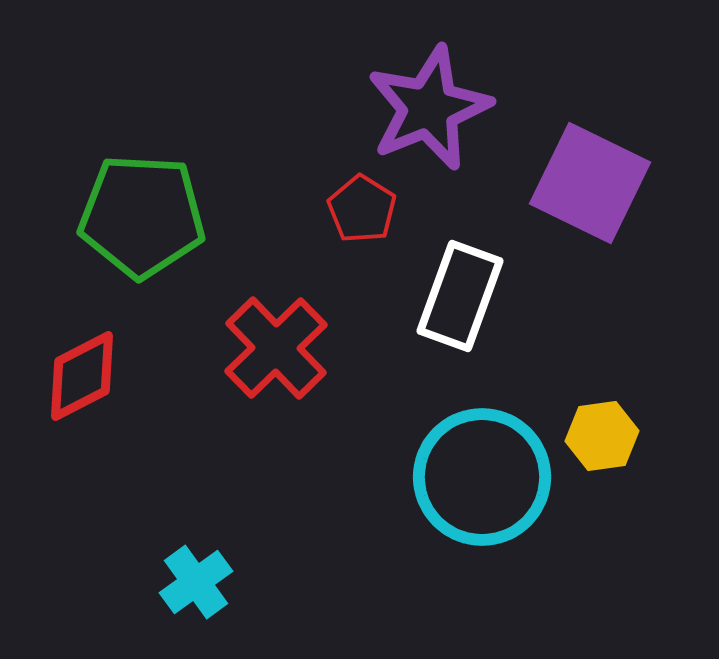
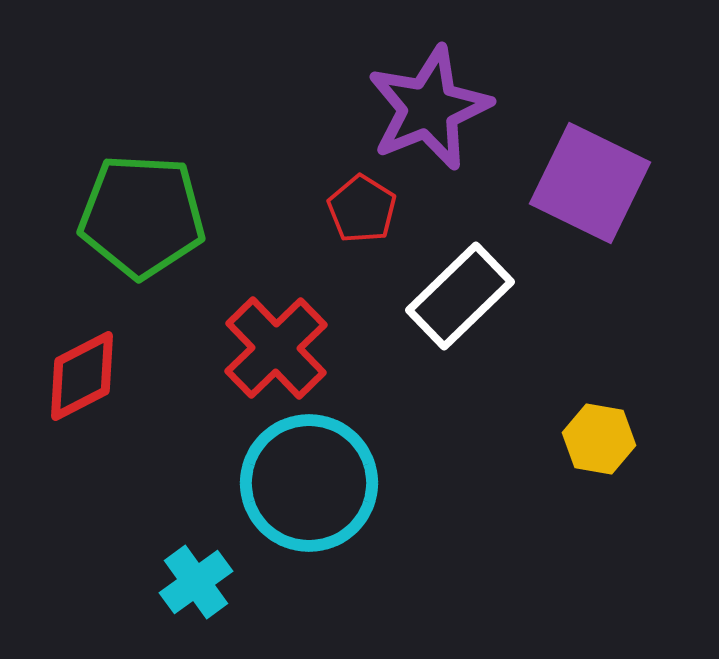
white rectangle: rotated 26 degrees clockwise
yellow hexagon: moved 3 px left, 3 px down; rotated 18 degrees clockwise
cyan circle: moved 173 px left, 6 px down
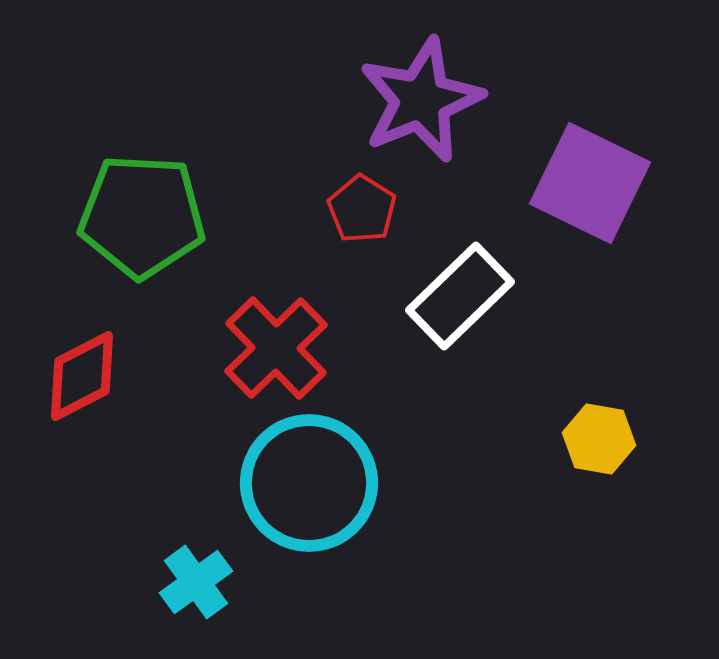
purple star: moved 8 px left, 8 px up
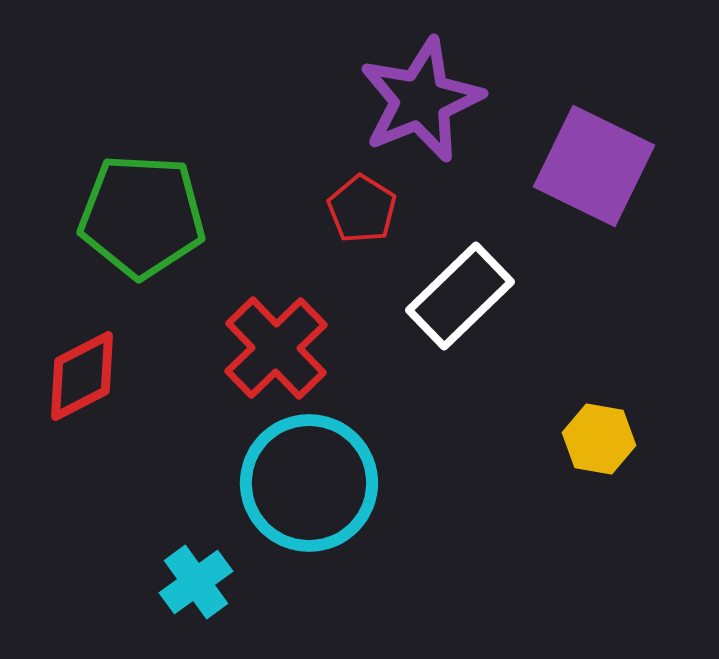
purple square: moved 4 px right, 17 px up
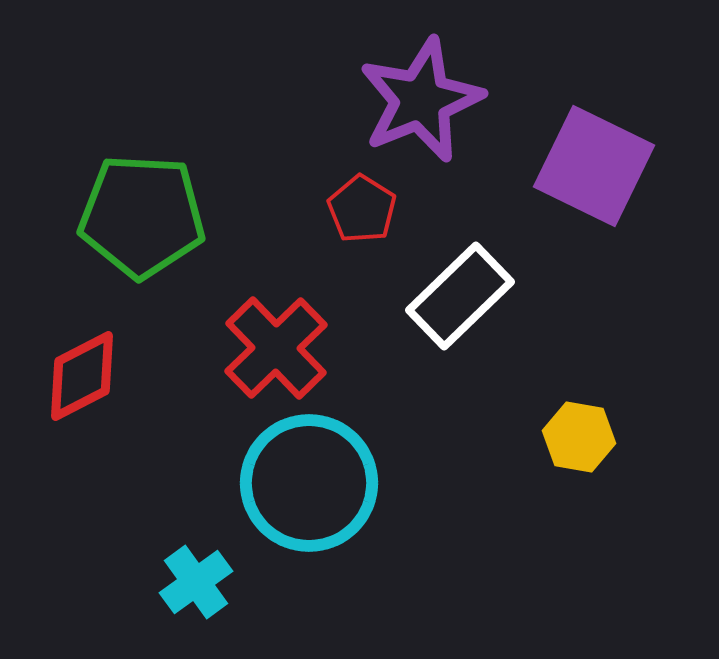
yellow hexagon: moved 20 px left, 2 px up
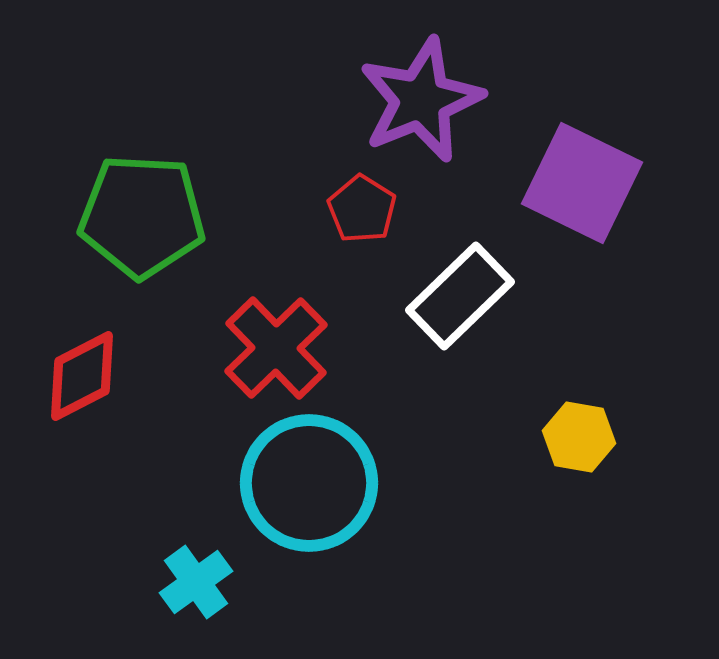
purple square: moved 12 px left, 17 px down
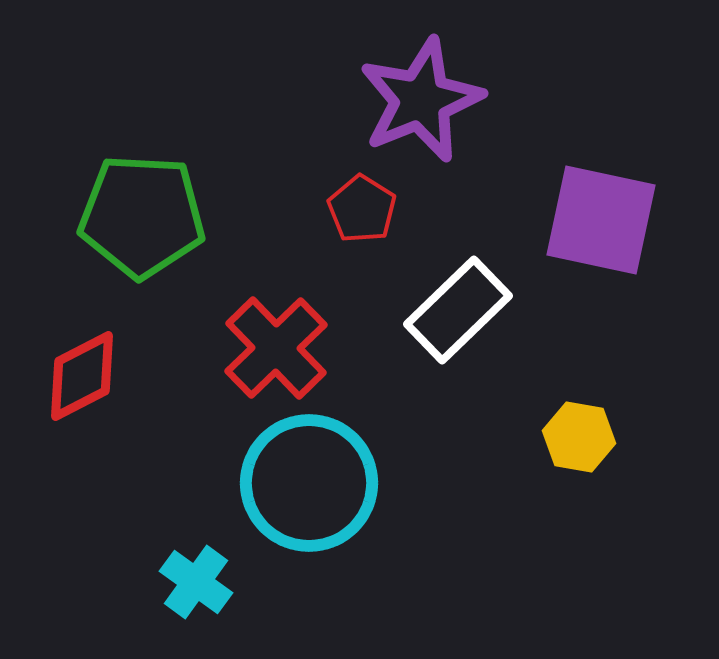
purple square: moved 19 px right, 37 px down; rotated 14 degrees counterclockwise
white rectangle: moved 2 px left, 14 px down
cyan cross: rotated 18 degrees counterclockwise
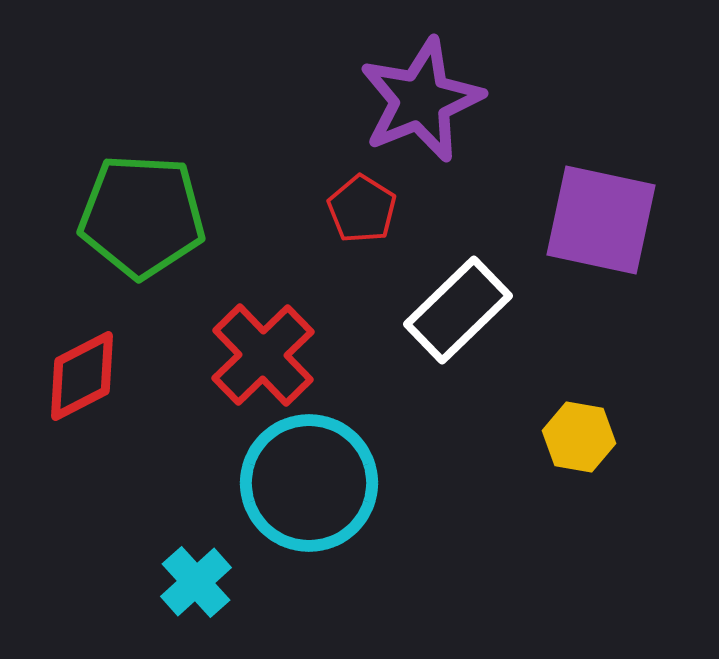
red cross: moved 13 px left, 7 px down
cyan cross: rotated 12 degrees clockwise
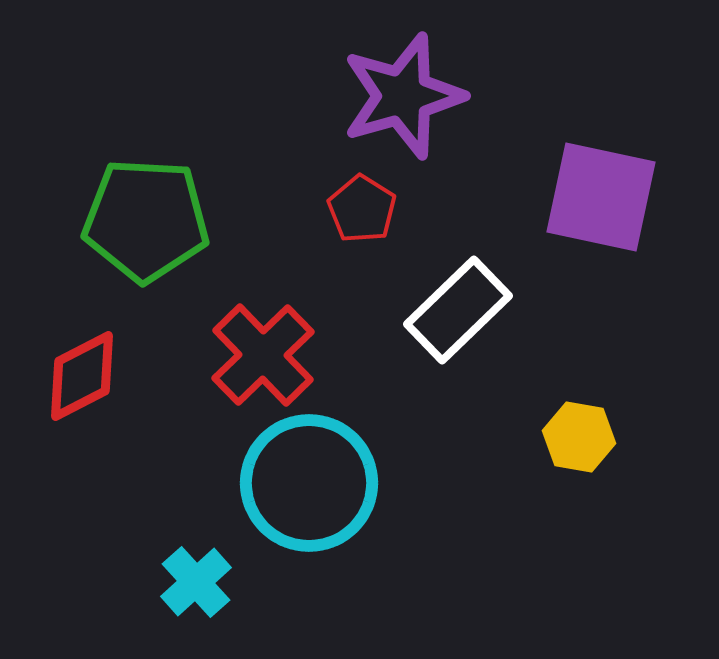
purple star: moved 18 px left, 4 px up; rotated 6 degrees clockwise
green pentagon: moved 4 px right, 4 px down
purple square: moved 23 px up
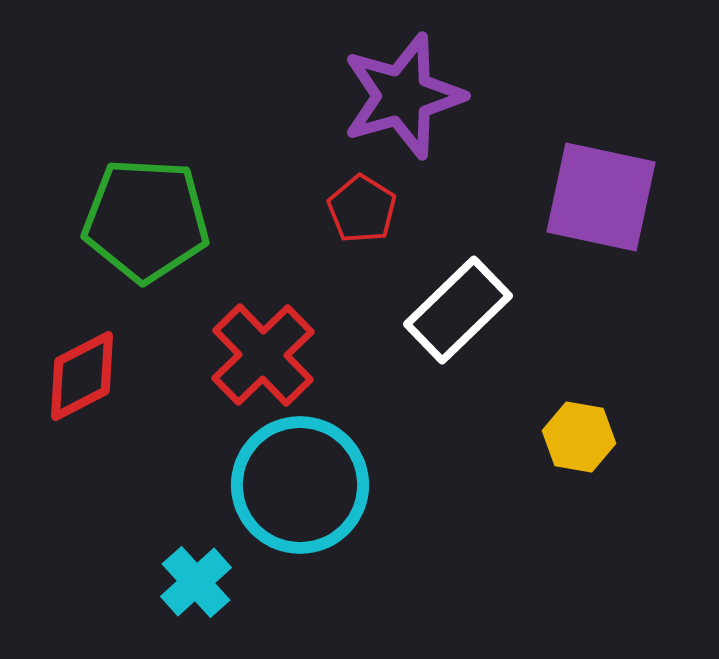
cyan circle: moved 9 px left, 2 px down
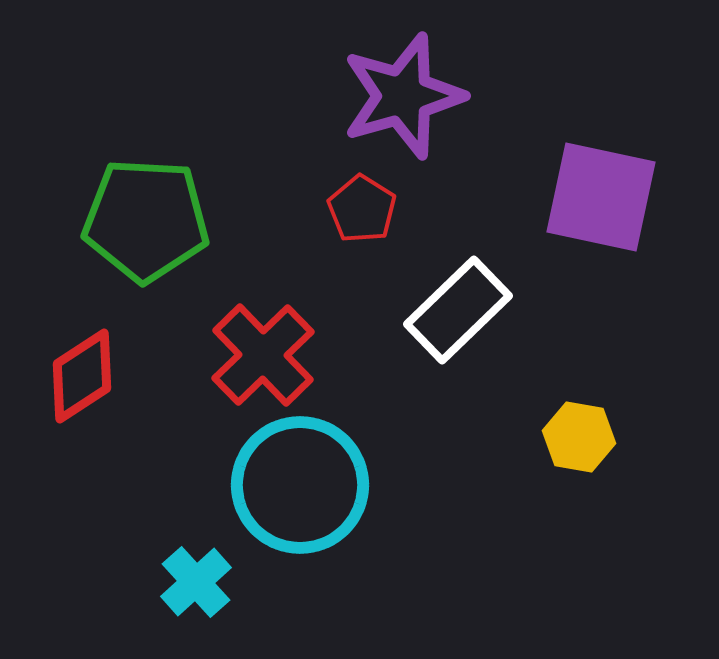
red diamond: rotated 6 degrees counterclockwise
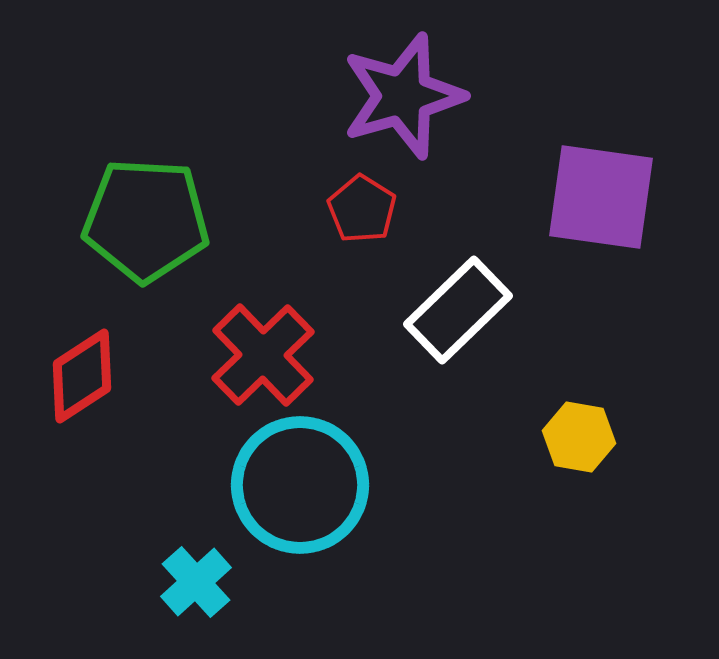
purple square: rotated 4 degrees counterclockwise
